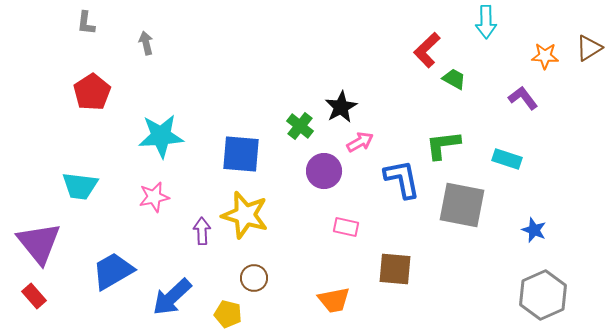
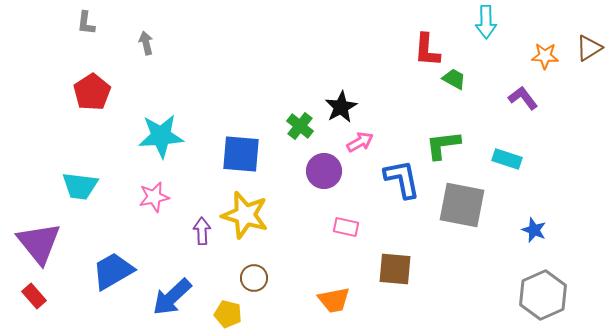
red L-shape: rotated 42 degrees counterclockwise
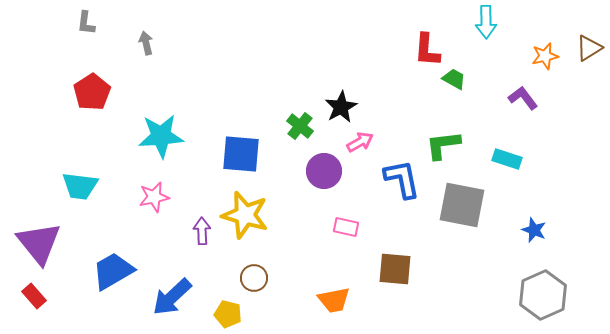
orange star: rotated 16 degrees counterclockwise
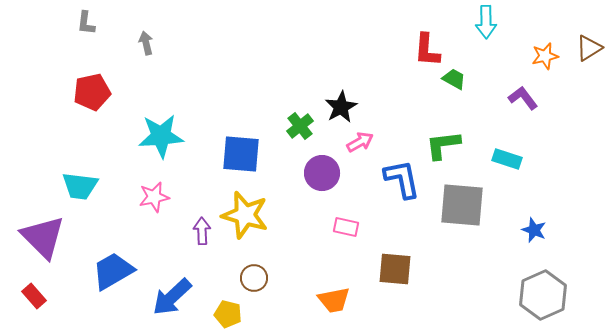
red pentagon: rotated 21 degrees clockwise
green cross: rotated 12 degrees clockwise
purple circle: moved 2 px left, 2 px down
gray square: rotated 6 degrees counterclockwise
purple triangle: moved 4 px right, 6 px up; rotated 6 degrees counterclockwise
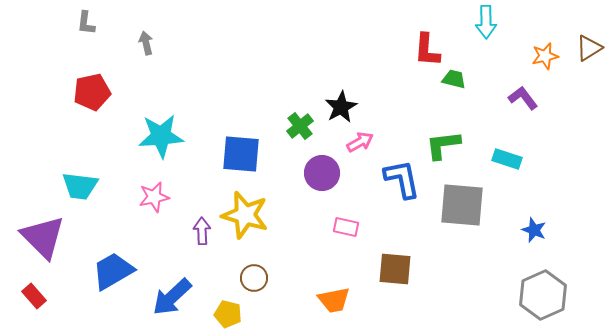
green trapezoid: rotated 15 degrees counterclockwise
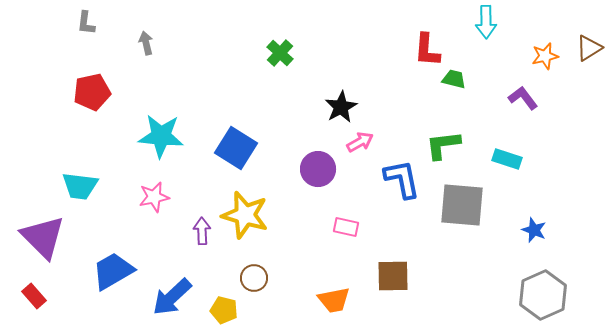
green cross: moved 20 px left, 73 px up; rotated 8 degrees counterclockwise
cyan star: rotated 9 degrees clockwise
blue square: moved 5 px left, 6 px up; rotated 27 degrees clockwise
purple circle: moved 4 px left, 4 px up
brown square: moved 2 px left, 7 px down; rotated 6 degrees counterclockwise
yellow pentagon: moved 4 px left, 4 px up
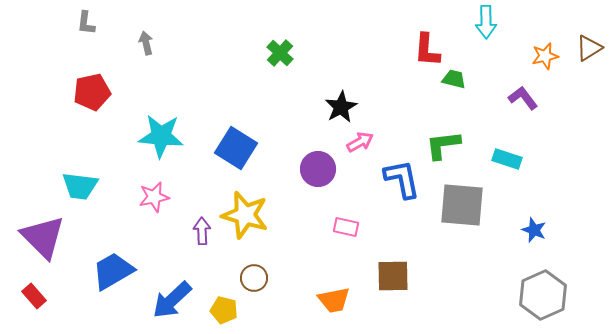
blue arrow: moved 3 px down
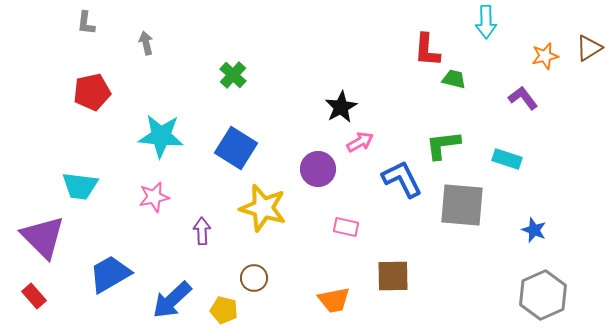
green cross: moved 47 px left, 22 px down
blue L-shape: rotated 15 degrees counterclockwise
yellow star: moved 18 px right, 7 px up
blue trapezoid: moved 3 px left, 3 px down
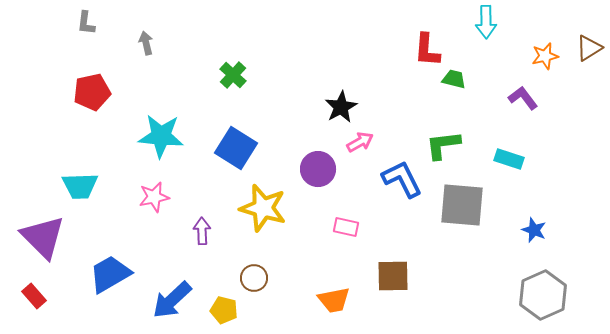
cyan rectangle: moved 2 px right
cyan trapezoid: rotated 9 degrees counterclockwise
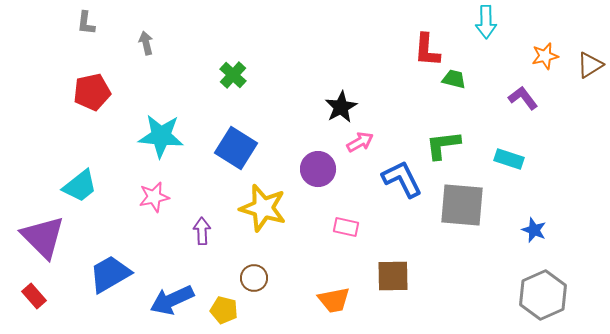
brown triangle: moved 1 px right, 17 px down
cyan trapezoid: rotated 36 degrees counterclockwise
blue arrow: rotated 18 degrees clockwise
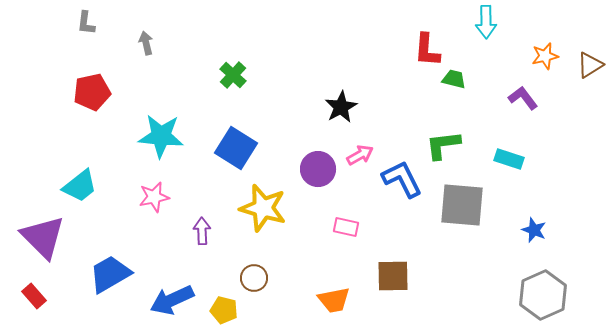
pink arrow: moved 13 px down
